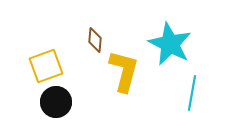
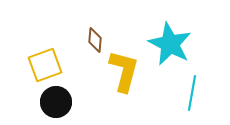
yellow square: moved 1 px left, 1 px up
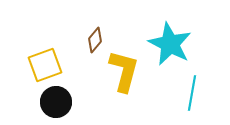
brown diamond: rotated 35 degrees clockwise
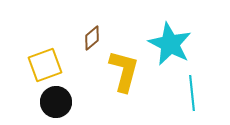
brown diamond: moved 3 px left, 2 px up; rotated 10 degrees clockwise
cyan line: rotated 16 degrees counterclockwise
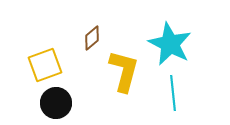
cyan line: moved 19 px left
black circle: moved 1 px down
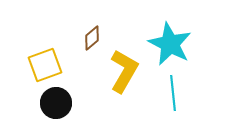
yellow L-shape: rotated 15 degrees clockwise
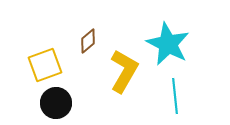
brown diamond: moved 4 px left, 3 px down
cyan star: moved 2 px left
cyan line: moved 2 px right, 3 px down
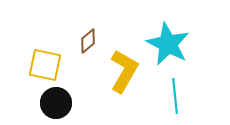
yellow square: rotated 32 degrees clockwise
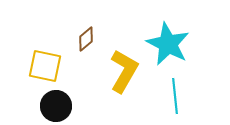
brown diamond: moved 2 px left, 2 px up
yellow square: moved 1 px down
black circle: moved 3 px down
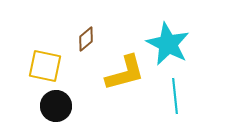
yellow L-shape: moved 1 px right, 2 px down; rotated 45 degrees clockwise
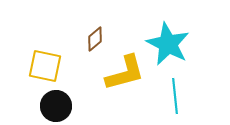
brown diamond: moved 9 px right
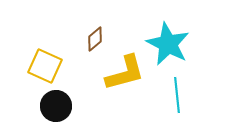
yellow square: rotated 12 degrees clockwise
cyan line: moved 2 px right, 1 px up
